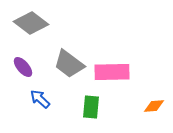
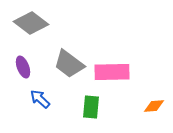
purple ellipse: rotated 20 degrees clockwise
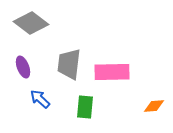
gray trapezoid: rotated 60 degrees clockwise
green rectangle: moved 6 px left
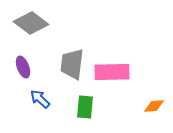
gray trapezoid: moved 3 px right
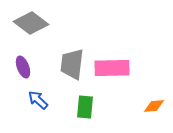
pink rectangle: moved 4 px up
blue arrow: moved 2 px left, 1 px down
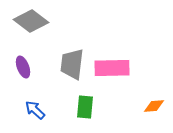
gray diamond: moved 2 px up
blue arrow: moved 3 px left, 10 px down
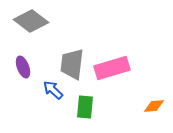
pink rectangle: rotated 16 degrees counterclockwise
blue arrow: moved 18 px right, 20 px up
